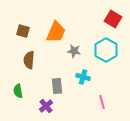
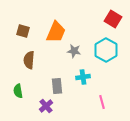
cyan cross: rotated 24 degrees counterclockwise
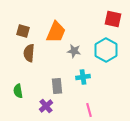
red square: rotated 18 degrees counterclockwise
brown semicircle: moved 7 px up
pink line: moved 13 px left, 8 px down
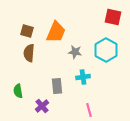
red square: moved 2 px up
brown square: moved 4 px right
gray star: moved 1 px right, 1 px down
purple cross: moved 4 px left
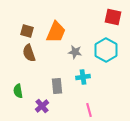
brown semicircle: rotated 24 degrees counterclockwise
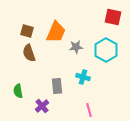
gray star: moved 1 px right, 5 px up; rotated 16 degrees counterclockwise
cyan cross: rotated 24 degrees clockwise
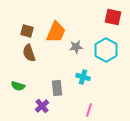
gray rectangle: moved 2 px down
green semicircle: moved 5 px up; rotated 64 degrees counterclockwise
pink line: rotated 32 degrees clockwise
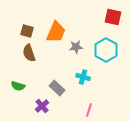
gray rectangle: rotated 42 degrees counterclockwise
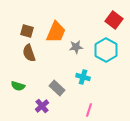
red square: moved 1 px right, 3 px down; rotated 24 degrees clockwise
